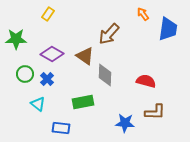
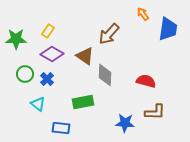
yellow rectangle: moved 17 px down
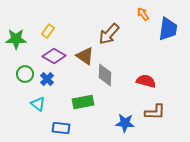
purple diamond: moved 2 px right, 2 px down
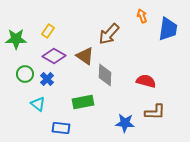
orange arrow: moved 1 px left, 2 px down; rotated 16 degrees clockwise
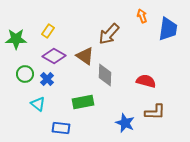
blue star: rotated 18 degrees clockwise
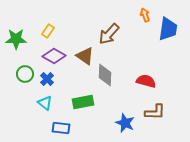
orange arrow: moved 3 px right, 1 px up
cyan triangle: moved 7 px right, 1 px up
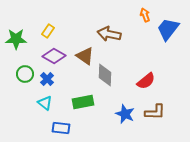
blue trapezoid: rotated 150 degrees counterclockwise
brown arrow: rotated 60 degrees clockwise
red semicircle: rotated 126 degrees clockwise
blue star: moved 9 px up
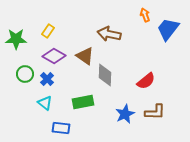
blue star: rotated 24 degrees clockwise
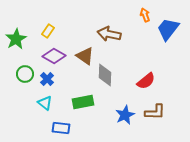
green star: rotated 30 degrees counterclockwise
blue star: moved 1 px down
